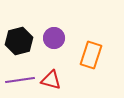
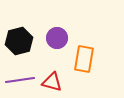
purple circle: moved 3 px right
orange rectangle: moved 7 px left, 4 px down; rotated 8 degrees counterclockwise
red triangle: moved 1 px right, 2 px down
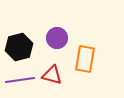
black hexagon: moved 6 px down
orange rectangle: moved 1 px right
red triangle: moved 7 px up
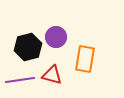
purple circle: moved 1 px left, 1 px up
black hexagon: moved 9 px right
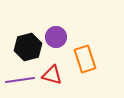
orange rectangle: rotated 28 degrees counterclockwise
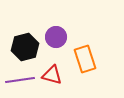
black hexagon: moved 3 px left
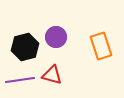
orange rectangle: moved 16 px right, 13 px up
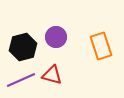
black hexagon: moved 2 px left
purple line: moved 1 px right; rotated 16 degrees counterclockwise
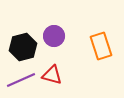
purple circle: moved 2 px left, 1 px up
